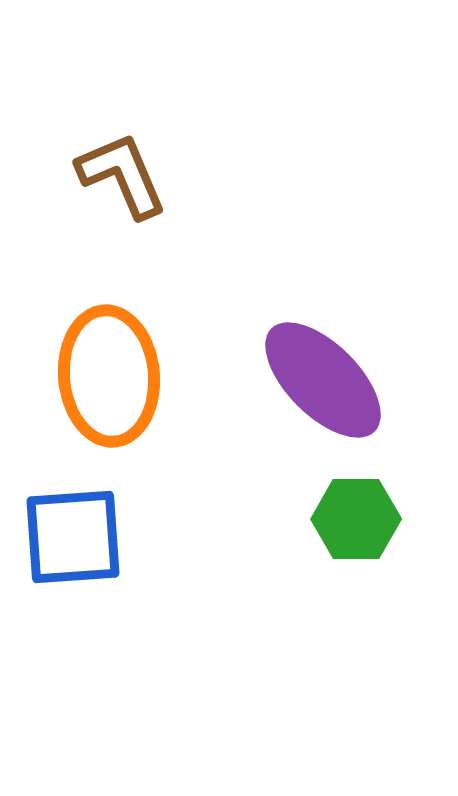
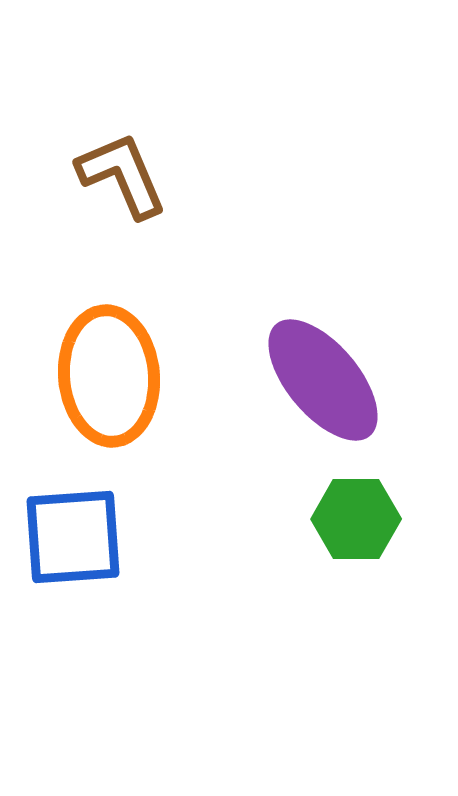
purple ellipse: rotated 5 degrees clockwise
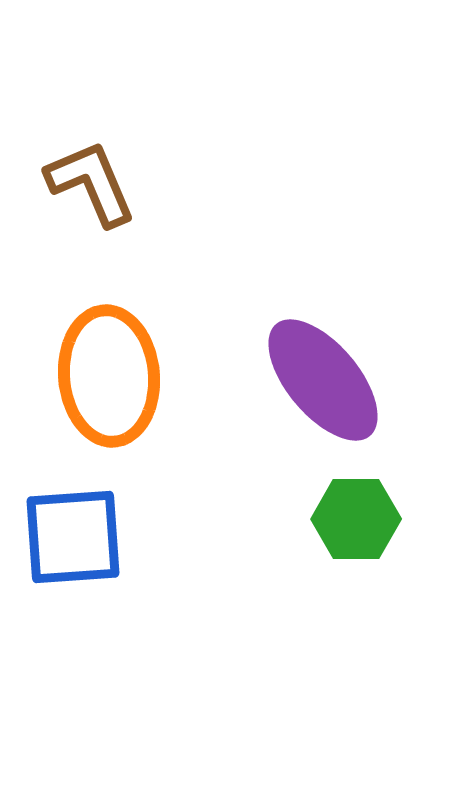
brown L-shape: moved 31 px left, 8 px down
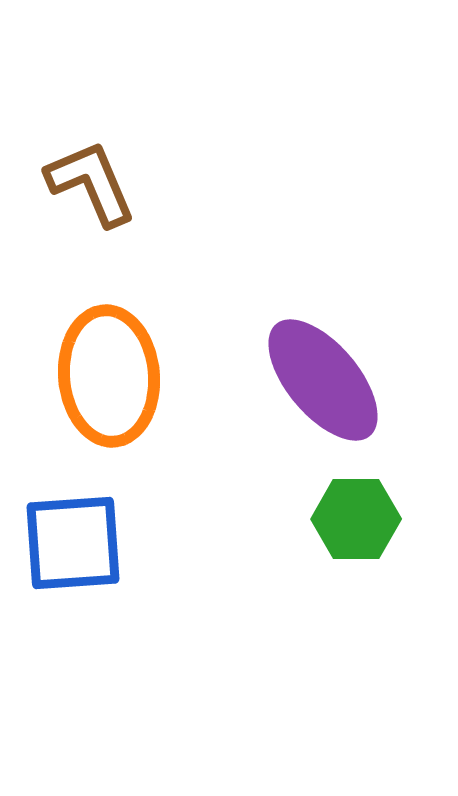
blue square: moved 6 px down
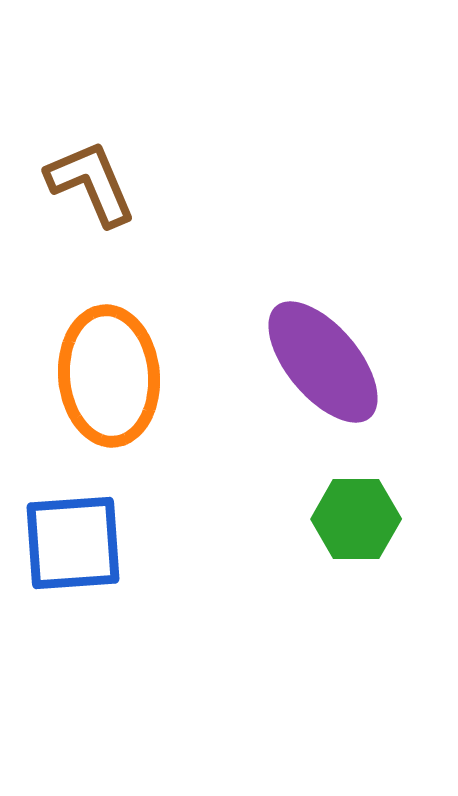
purple ellipse: moved 18 px up
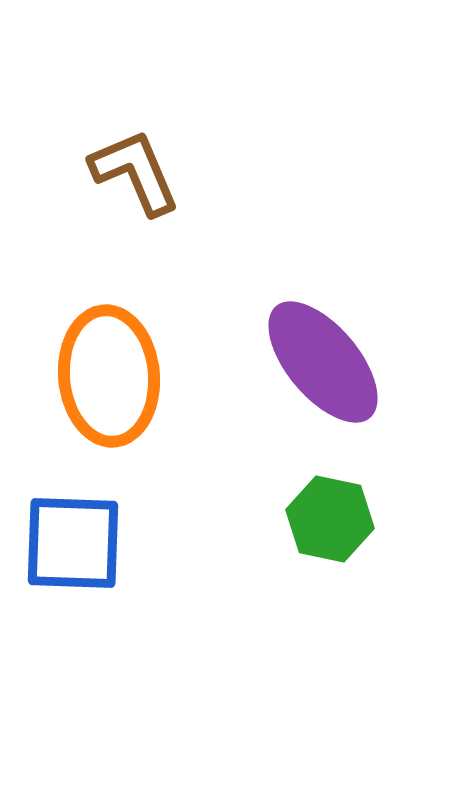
brown L-shape: moved 44 px right, 11 px up
green hexagon: moved 26 px left; rotated 12 degrees clockwise
blue square: rotated 6 degrees clockwise
